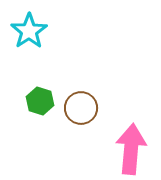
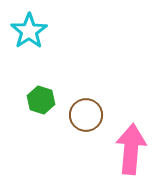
green hexagon: moved 1 px right, 1 px up
brown circle: moved 5 px right, 7 px down
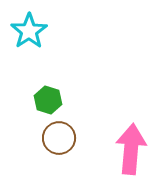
green hexagon: moved 7 px right
brown circle: moved 27 px left, 23 px down
